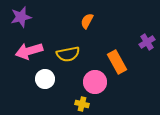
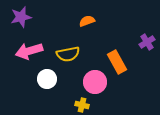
orange semicircle: rotated 42 degrees clockwise
white circle: moved 2 px right
yellow cross: moved 1 px down
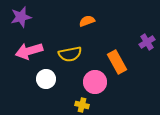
yellow semicircle: moved 2 px right
white circle: moved 1 px left
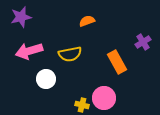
purple cross: moved 4 px left
pink circle: moved 9 px right, 16 px down
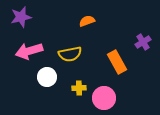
white circle: moved 1 px right, 2 px up
yellow cross: moved 3 px left, 17 px up; rotated 16 degrees counterclockwise
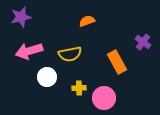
purple cross: rotated 21 degrees counterclockwise
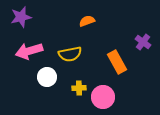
pink circle: moved 1 px left, 1 px up
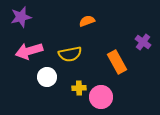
pink circle: moved 2 px left
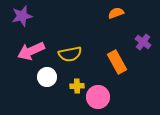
purple star: moved 1 px right, 1 px up
orange semicircle: moved 29 px right, 8 px up
pink arrow: moved 2 px right; rotated 8 degrees counterclockwise
yellow cross: moved 2 px left, 2 px up
pink circle: moved 3 px left
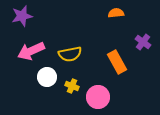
orange semicircle: rotated 14 degrees clockwise
yellow cross: moved 5 px left; rotated 24 degrees clockwise
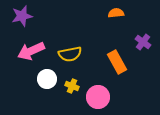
white circle: moved 2 px down
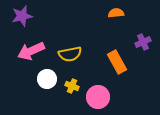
purple cross: rotated 28 degrees clockwise
